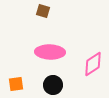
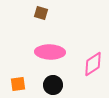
brown square: moved 2 px left, 2 px down
orange square: moved 2 px right
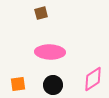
brown square: rotated 32 degrees counterclockwise
pink diamond: moved 15 px down
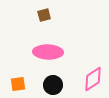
brown square: moved 3 px right, 2 px down
pink ellipse: moved 2 px left
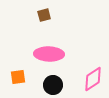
pink ellipse: moved 1 px right, 2 px down
orange square: moved 7 px up
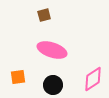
pink ellipse: moved 3 px right, 4 px up; rotated 16 degrees clockwise
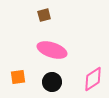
black circle: moved 1 px left, 3 px up
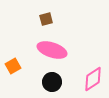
brown square: moved 2 px right, 4 px down
orange square: moved 5 px left, 11 px up; rotated 21 degrees counterclockwise
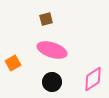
orange square: moved 3 px up
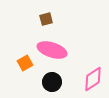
orange square: moved 12 px right
